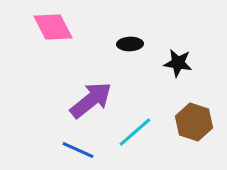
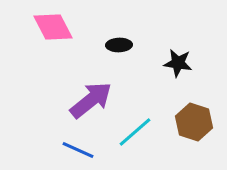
black ellipse: moved 11 px left, 1 px down
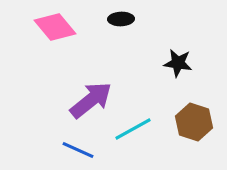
pink diamond: moved 2 px right; rotated 12 degrees counterclockwise
black ellipse: moved 2 px right, 26 px up
cyan line: moved 2 px left, 3 px up; rotated 12 degrees clockwise
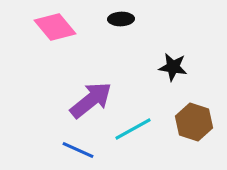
black star: moved 5 px left, 4 px down
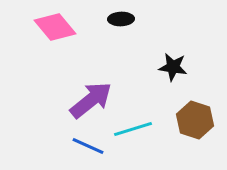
brown hexagon: moved 1 px right, 2 px up
cyan line: rotated 12 degrees clockwise
blue line: moved 10 px right, 4 px up
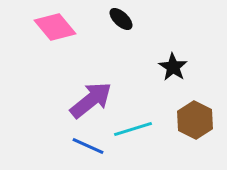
black ellipse: rotated 45 degrees clockwise
black star: rotated 24 degrees clockwise
brown hexagon: rotated 9 degrees clockwise
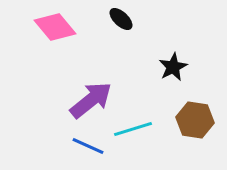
black star: rotated 12 degrees clockwise
brown hexagon: rotated 18 degrees counterclockwise
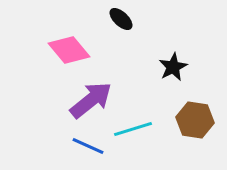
pink diamond: moved 14 px right, 23 px down
